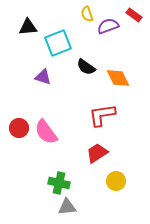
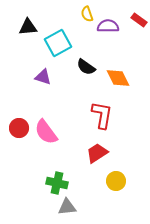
red rectangle: moved 5 px right, 5 px down
purple semicircle: rotated 20 degrees clockwise
cyan square: rotated 8 degrees counterclockwise
red L-shape: rotated 108 degrees clockwise
green cross: moved 2 px left
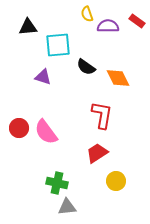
red rectangle: moved 2 px left, 1 px down
cyan square: moved 2 px down; rotated 24 degrees clockwise
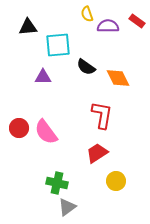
purple triangle: rotated 18 degrees counterclockwise
gray triangle: rotated 30 degrees counterclockwise
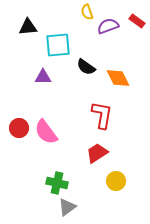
yellow semicircle: moved 2 px up
purple semicircle: rotated 20 degrees counterclockwise
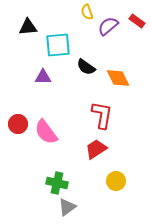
purple semicircle: rotated 20 degrees counterclockwise
red circle: moved 1 px left, 4 px up
red trapezoid: moved 1 px left, 4 px up
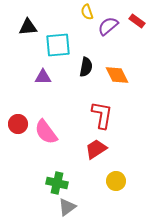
black semicircle: rotated 114 degrees counterclockwise
orange diamond: moved 1 px left, 3 px up
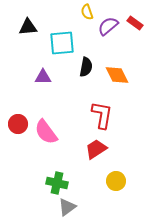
red rectangle: moved 2 px left, 2 px down
cyan square: moved 4 px right, 2 px up
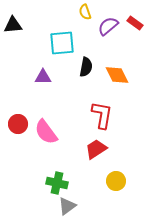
yellow semicircle: moved 2 px left
black triangle: moved 15 px left, 2 px up
gray triangle: moved 1 px up
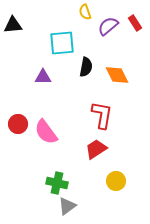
red rectangle: rotated 21 degrees clockwise
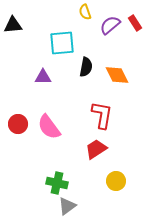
purple semicircle: moved 2 px right, 1 px up
pink semicircle: moved 3 px right, 5 px up
